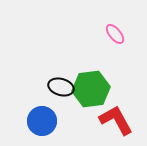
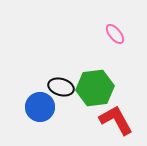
green hexagon: moved 4 px right, 1 px up
blue circle: moved 2 px left, 14 px up
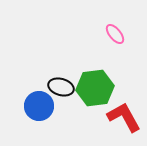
blue circle: moved 1 px left, 1 px up
red L-shape: moved 8 px right, 3 px up
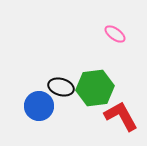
pink ellipse: rotated 15 degrees counterclockwise
red L-shape: moved 3 px left, 1 px up
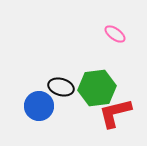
green hexagon: moved 2 px right
red L-shape: moved 6 px left, 3 px up; rotated 75 degrees counterclockwise
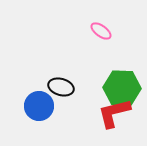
pink ellipse: moved 14 px left, 3 px up
green hexagon: moved 25 px right; rotated 9 degrees clockwise
red L-shape: moved 1 px left
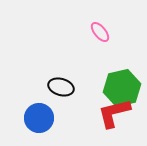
pink ellipse: moved 1 px left, 1 px down; rotated 15 degrees clockwise
green hexagon: rotated 15 degrees counterclockwise
blue circle: moved 12 px down
